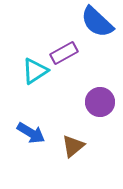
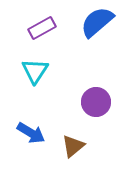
blue semicircle: rotated 96 degrees clockwise
purple rectangle: moved 22 px left, 25 px up
cyan triangle: rotated 24 degrees counterclockwise
purple circle: moved 4 px left
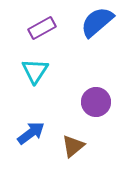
blue arrow: rotated 68 degrees counterclockwise
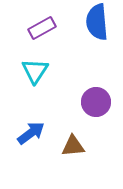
blue semicircle: rotated 54 degrees counterclockwise
brown triangle: rotated 35 degrees clockwise
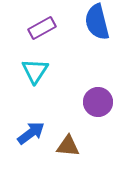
blue semicircle: rotated 9 degrees counterclockwise
purple circle: moved 2 px right
brown triangle: moved 5 px left; rotated 10 degrees clockwise
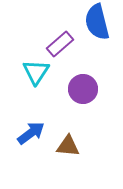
purple rectangle: moved 18 px right, 16 px down; rotated 12 degrees counterclockwise
cyan triangle: moved 1 px right, 1 px down
purple circle: moved 15 px left, 13 px up
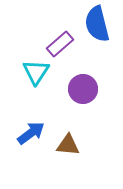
blue semicircle: moved 2 px down
brown triangle: moved 1 px up
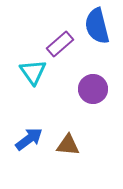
blue semicircle: moved 2 px down
cyan triangle: moved 3 px left; rotated 8 degrees counterclockwise
purple circle: moved 10 px right
blue arrow: moved 2 px left, 6 px down
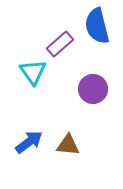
blue arrow: moved 3 px down
